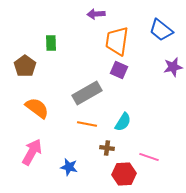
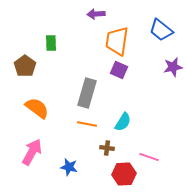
gray rectangle: rotated 44 degrees counterclockwise
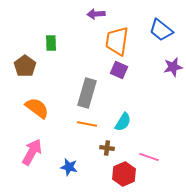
red hexagon: rotated 20 degrees counterclockwise
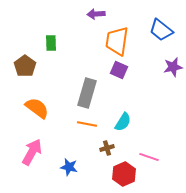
brown cross: rotated 24 degrees counterclockwise
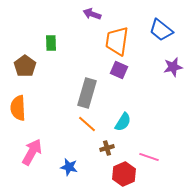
purple arrow: moved 4 px left; rotated 24 degrees clockwise
orange semicircle: moved 19 px left; rotated 130 degrees counterclockwise
orange line: rotated 30 degrees clockwise
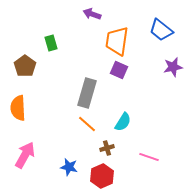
green rectangle: rotated 14 degrees counterclockwise
pink arrow: moved 7 px left, 3 px down
red hexagon: moved 22 px left, 2 px down
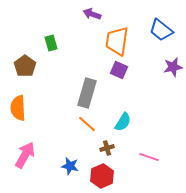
blue star: moved 1 px right, 1 px up
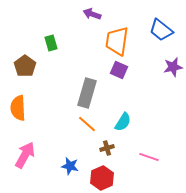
red hexagon: moved 2 px down
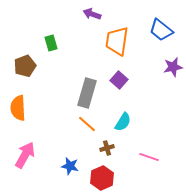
brown pentagon: rotated 15 degrees clockwise
purple square: moved 10 px down; rotated 18 degrees clockwise
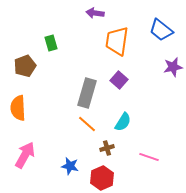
purple arrow: moved 3 px right, 1 px up; rotated 12 degrees counterclockwise
